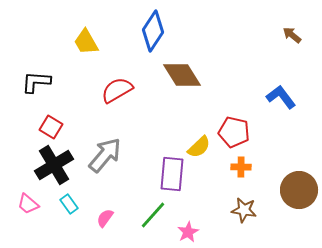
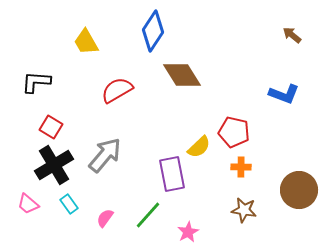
blue L-shape: moved 3 px right, 3 px up; rotated 148 degrees clockwise
purple rectangle: rotated 16 degrees counterclockwise
green line: moved 5 px left
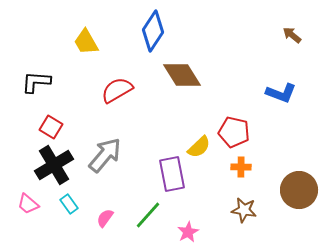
blue L-shape: moved 3 px left, 1 px up
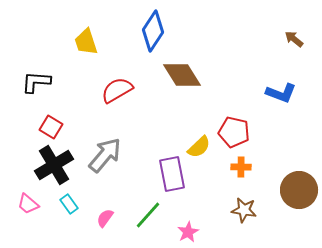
brown arrow: moved 2 px right, 4 px down
yellow trapezoid: rotated 12 degrees clockwise
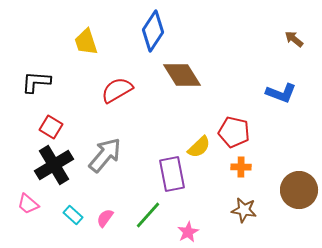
cyan rectangle: moved 4 px right, 11 px down; rotated 12 degrees counterclockwise
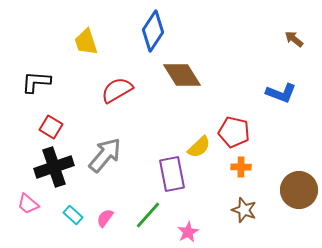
black cross: moved 2 px down; rotated 12 degrees clockwise
brown star: rotated 10 degrees clockwise
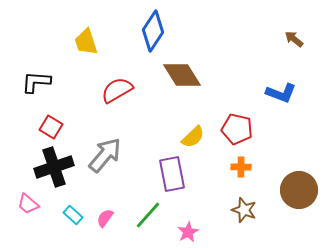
red pentagon: moved 3 px right, 3 px up
yellow semicircle: moved 6 px left, 10 px up
